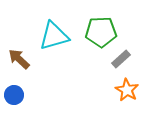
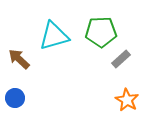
orange star: moved 10 px down
blue circle: moved 1 px right, 3 px down
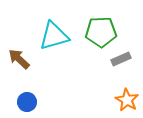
gray rectangle: rotated 18 degrees clockwise
blue circle: moved 12 px right, 4 px down
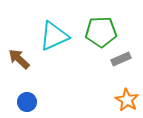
cyan triangle: rotated 8 degrees counterclockwise
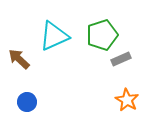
green pentagon: moved 1 px right, 3 px down; rotated 16 degrees counterclockwise
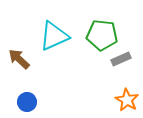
green pentagon: rotated 24 degrees clockwise
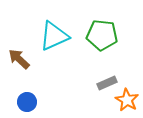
gray rectangle: moved 14 px left, 24 px down
